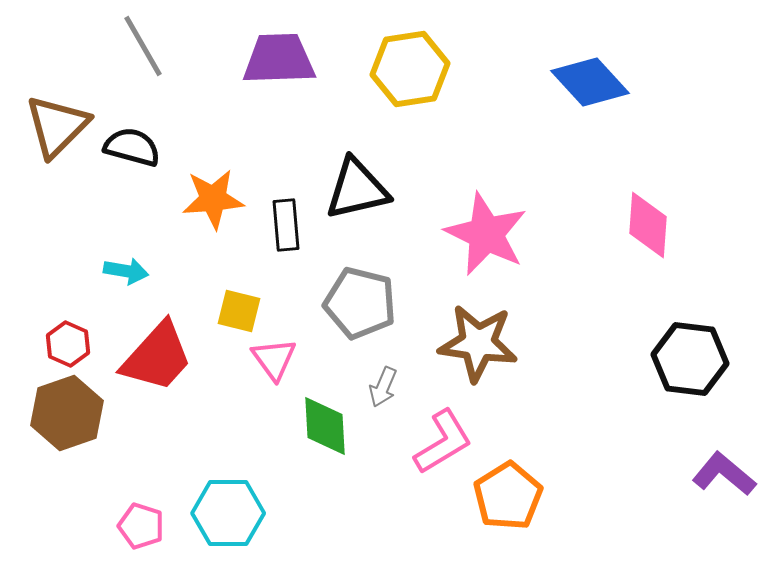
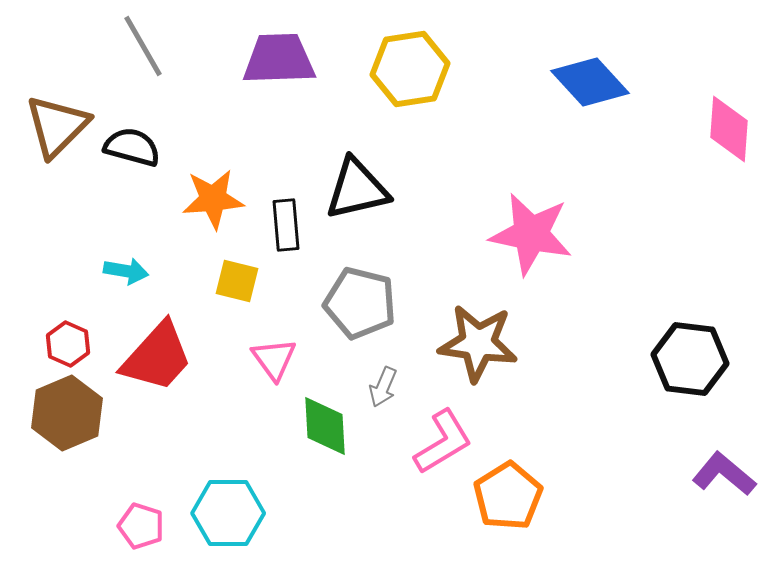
pink diamond: moved 81 px right, 96 px up
pink star: moved 45 px right; rotated 14 degrees counterclockwise
yellow square: moved 2 px left, 30 px up
brown hexagon: rotated 4 degrees counterclockwise
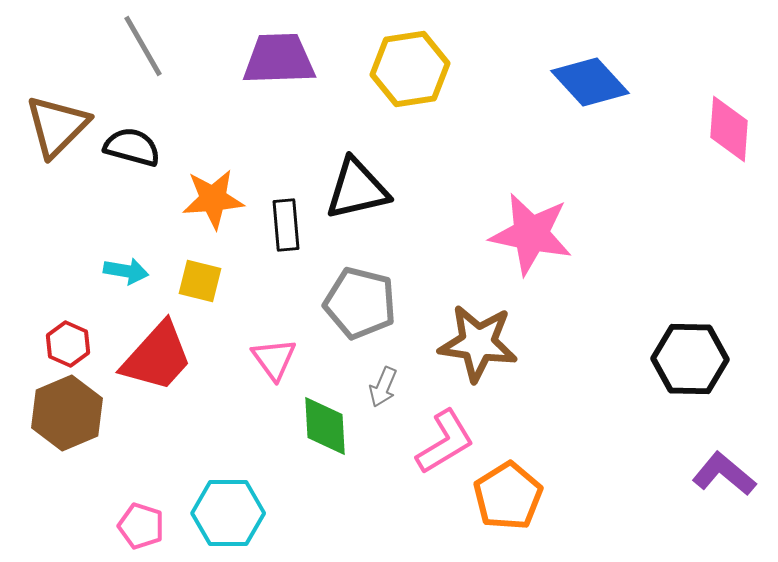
yellow square: moved 37 px left
black hexagon: rotated 6 degrees counterclockwise
pink L-shape: moved 2 px right
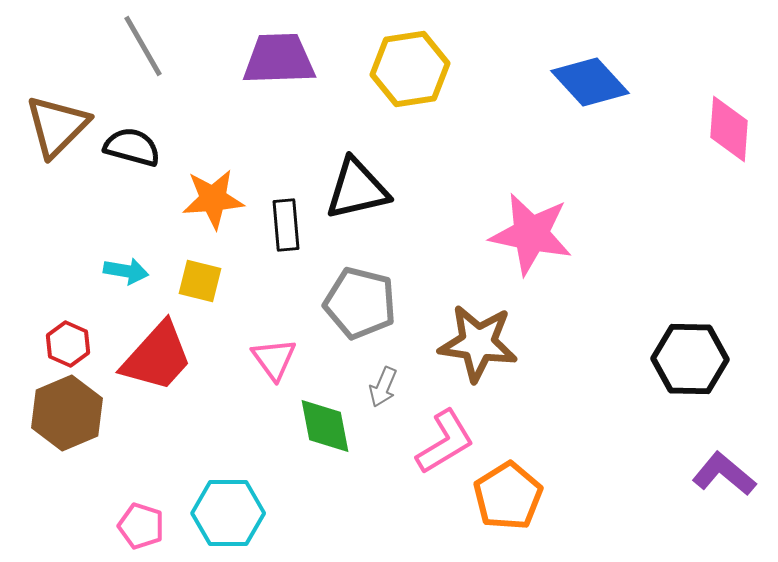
green diamond: rotated 8 degrees counterclockwise
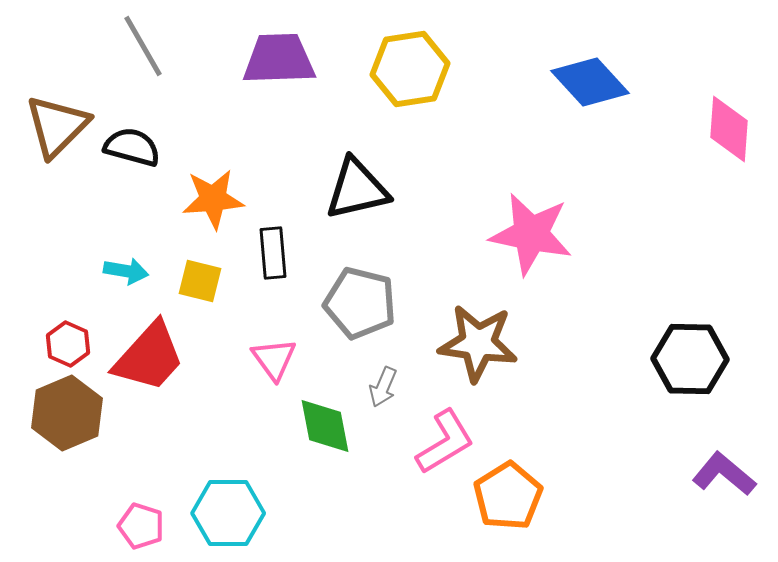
black rectangle: moved 13 px left, 28 px down
red trapezoid: moved 8 px left
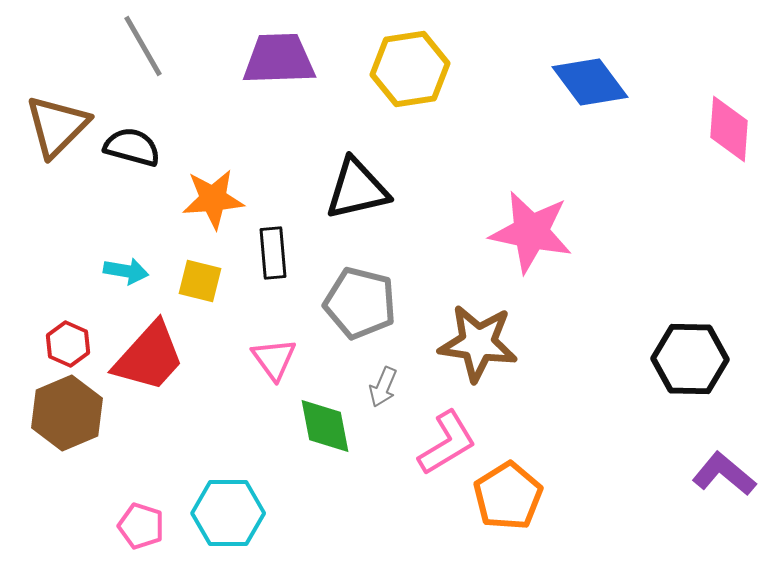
blue diamond: rotated 6 degrees clockwise
pink star: moved 2 px up
pink L-shape: moved 2 px right, 1 px down
